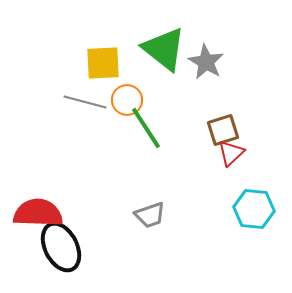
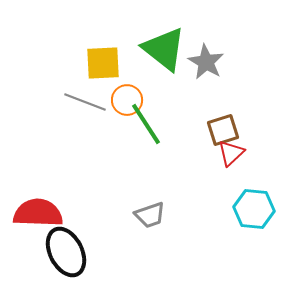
gray line: rotated 6 degrees clockwise
green line: moved 4 px up
black ellipse: moved 5 px right, 5 px down
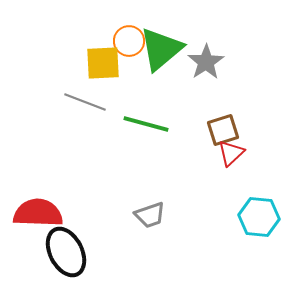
green triangle: moved 3 px left; rotated 42 degrees clockwise
gray star: rotated 9 degrees clockwise
orange circle: moved 2 px right, 59 px up
green line: rotated 42 degrees counterclockwise
cyan hexagon: moved 5 px right, 8 px down
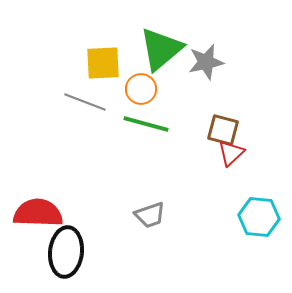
orange circle: moved 12 px right, 48 px down
gray star: rotated 21 degrees clockwise
brown square: rotated 32 degrees clockwise
black ellipse: rotated 33 degrees clockwise
